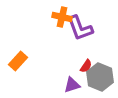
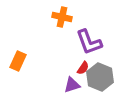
purple L-shape: moved 9 px right, 14 px down
orange rectangle: rotated 18 degrees counterclockwise
red semicircle: moved 3 px left, 2 px down
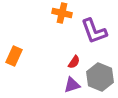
orange cross: moved 4 px up
purple L-shape: moved 5 px right, 11 px up
orange rectangle: moved 4 px left, 5 px up
red semicircle: moved 9 px left, 6 px up
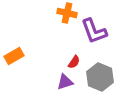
orange cross: moved 5 px right
orange rectangle: rotated 36 degrees clockwise
purple triangle: moved 7 px left, 3 px up
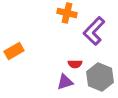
purple L-shape: rotated 64 degrees clockwise
orange rectangle: moved 5 px up
red semicircle: moved 1 px right, 2 px down; rotated 56 degrees clockwise
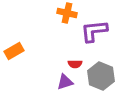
purple L-shape: rotated 40 degrees clockwise
gray hexagon: moved 1 px right, 1 px up
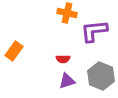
orange rectangle: rotated 24 degrees counterclockwise
red semicircle: moved 12 px left, 5 px up
purple triangle: moved 2 px right, 1 px up
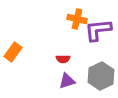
orange cross: moved 10 px right, 6 px down
purple L-shape: moved 4 px right, 1 px up
orange rectangle: moved 1 px left, 1 px down
gray hexagon: rotated 12 degrees clockwise
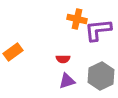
orange rectangle: rotated 18 degrees clockwise
